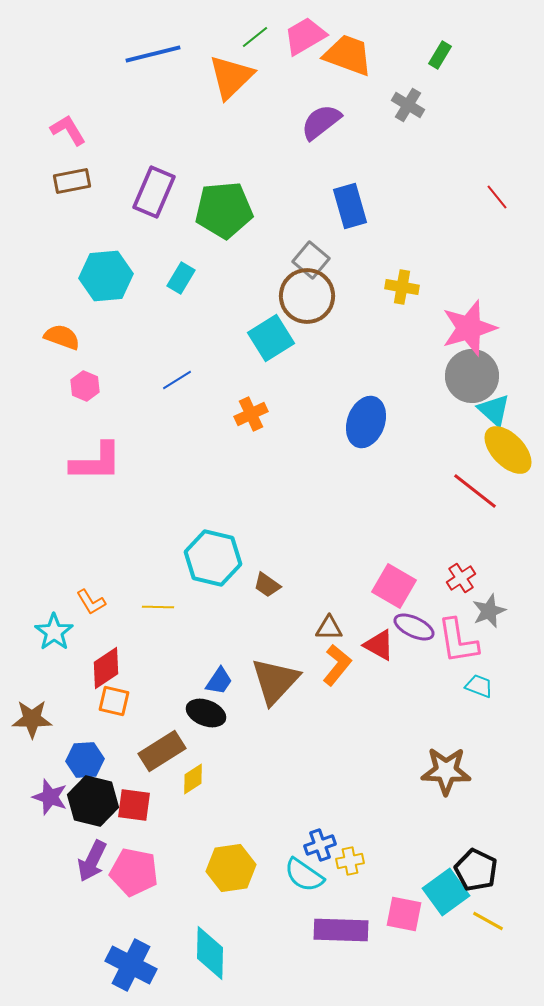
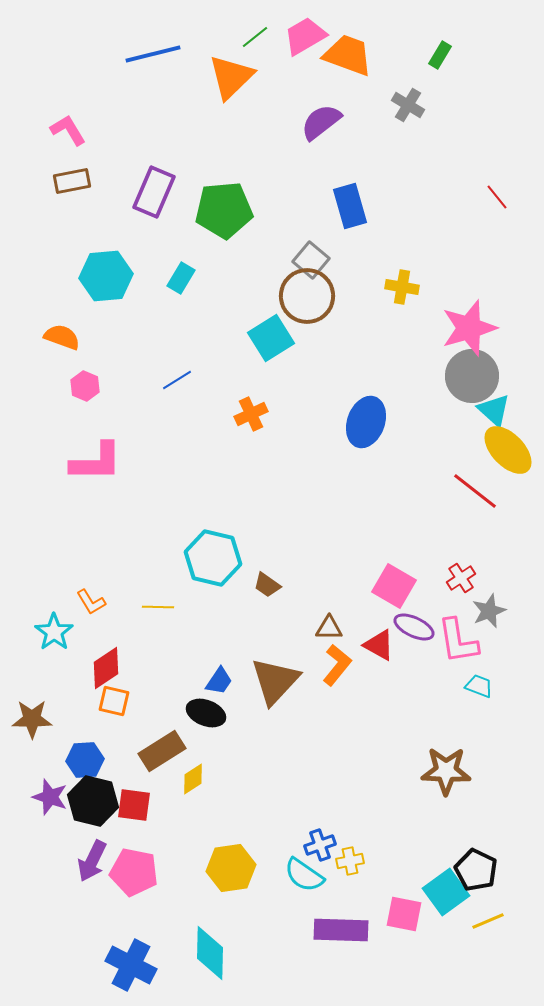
yellow line at (488, 921): rotated 52 degrees counterclockwise
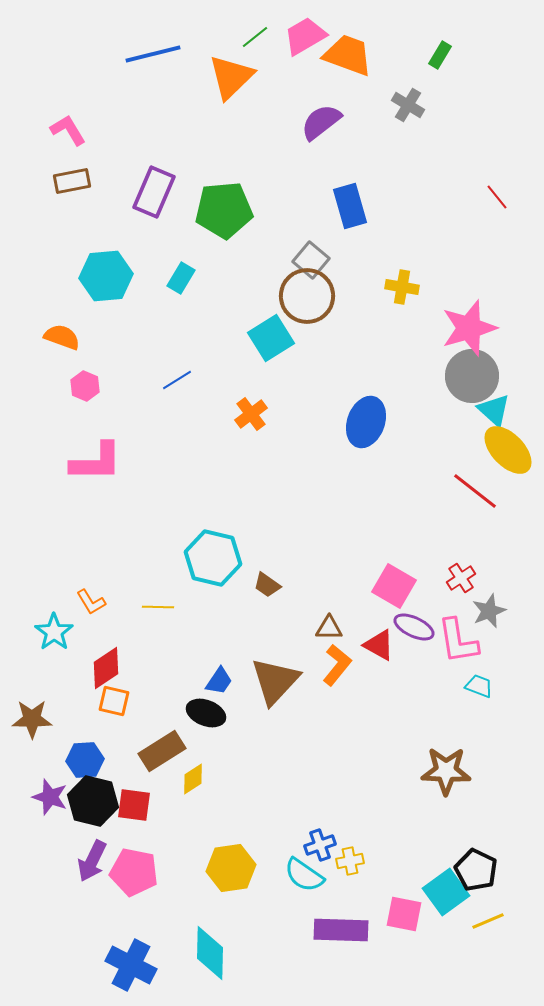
orange cross at (251, 414): rotated 12 degrees counterclockwise
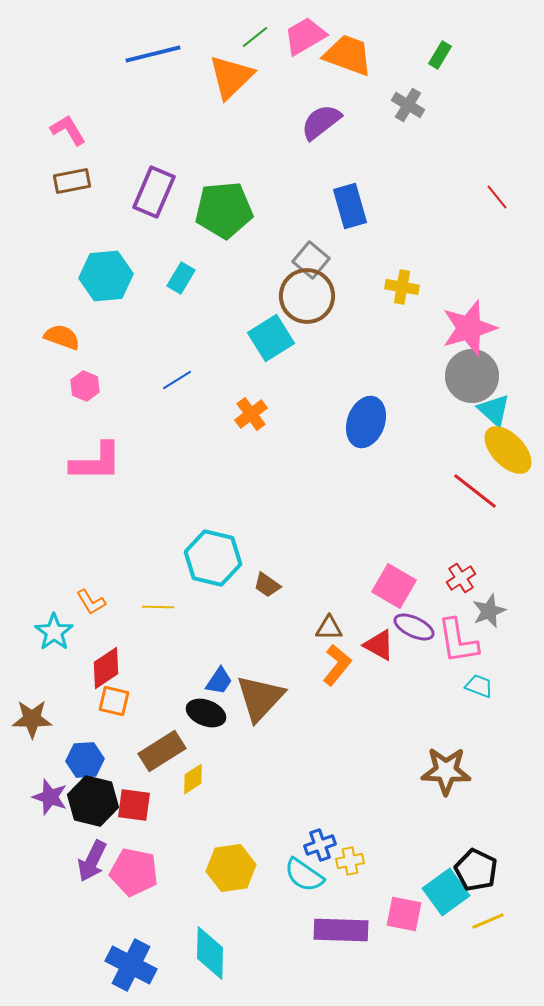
brown triangle at (275, 681): moved 15 px left, 17 px down
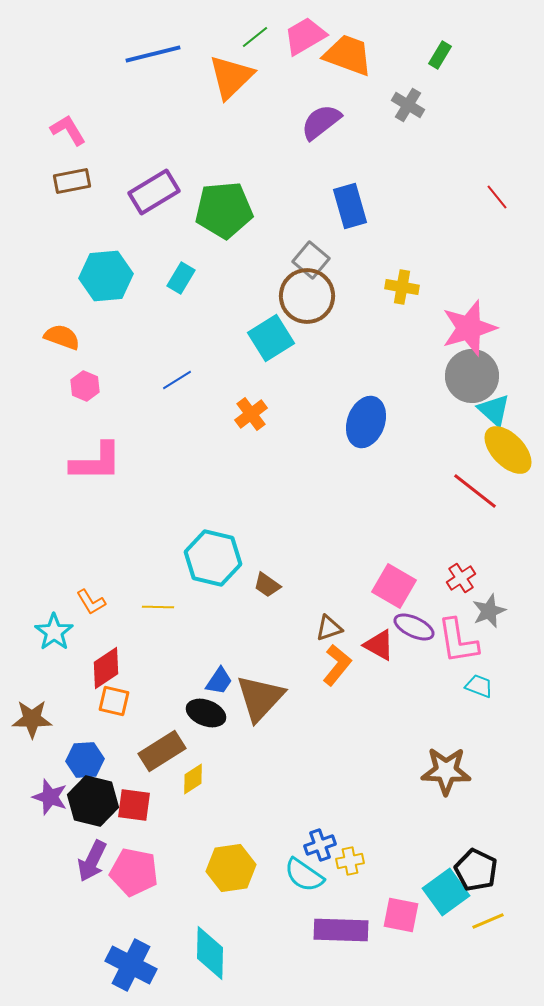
purple rectangle at (154, 192): rotated 36 degrees clockwise
brown triangle at (329, 628): rotated 20 degrees counterclockwise
pink square at (404, 914): moved 3 px left, 1 px down
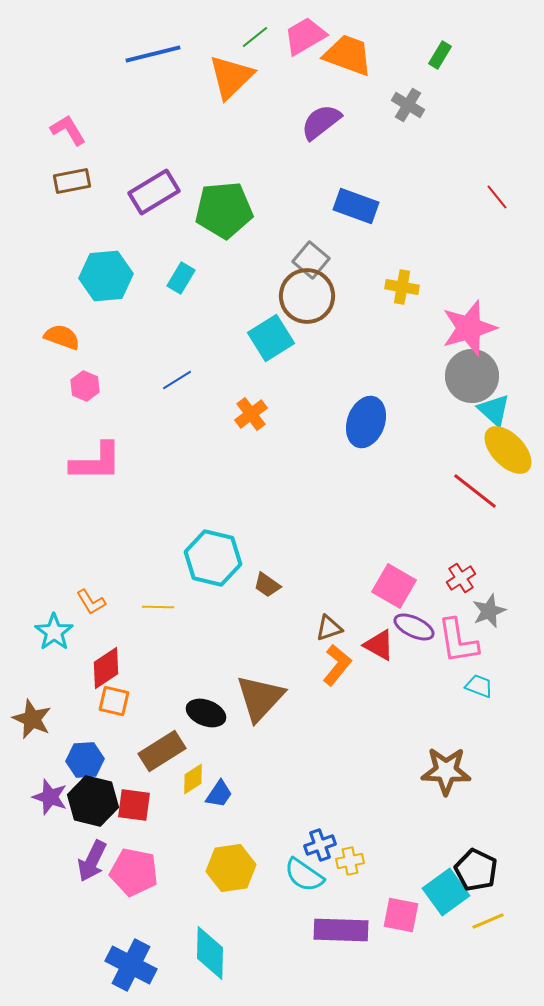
blue rectangle at (350, 206): moved 6 px right; rotated 54 degrees counterclockwise
blue trapezoid at (219, 681): moved 113 px down
brown star at (32, 719): rotated 24 degrees clockwise
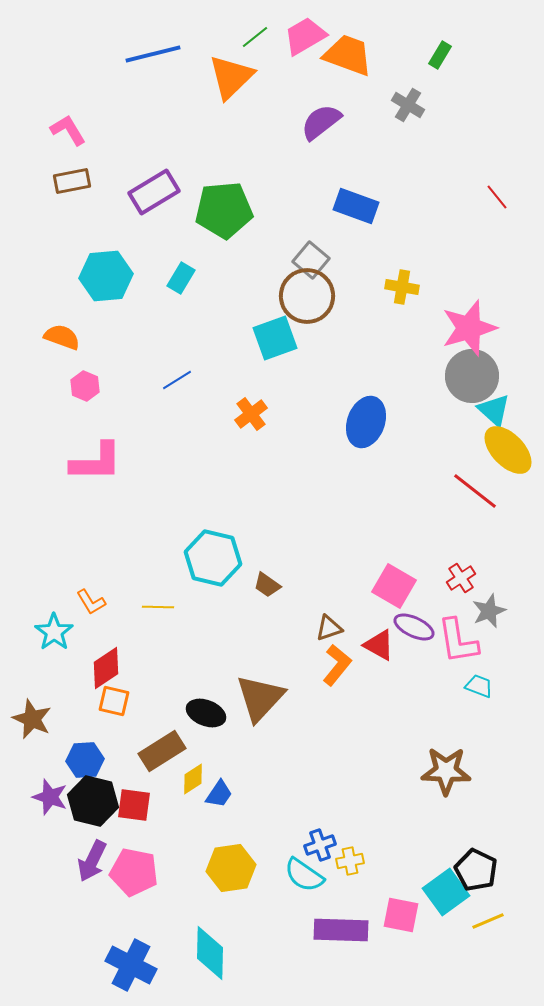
cyan square at (271, 338): moved 4 px right; rotated 12 degrees clockwise
